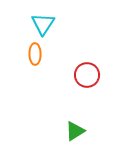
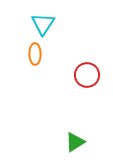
green triangle: moved 11 px down
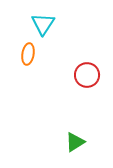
orange ellipse: moved 7 px left; rotated 10 degrees clockwise
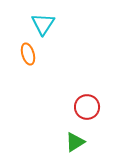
orange ellipse: rotated 25 degrees counterclockwise
red circle: moved 32 px down
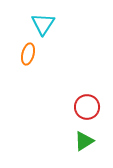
orange ellipse: rotated 30 degrees clockwise
green triangle: moved 9 px right, 1 px up
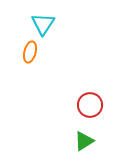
orange ellipse: moved 2 px right, 2 px up
red circle: moved 3 px right, 2 px up
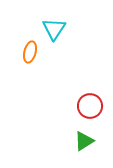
cyan triangle: moved 11 px right, 5 px down
red circle: moved 1 px down
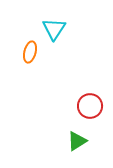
green triangle: moved 7 px left
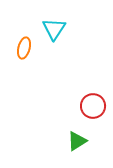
orange ellipse: moved 6 px left, 4 px up
red circle: moved 3 px right
